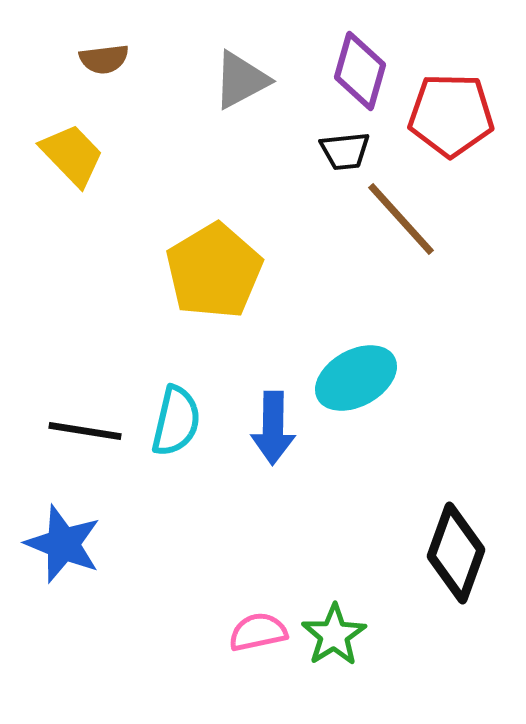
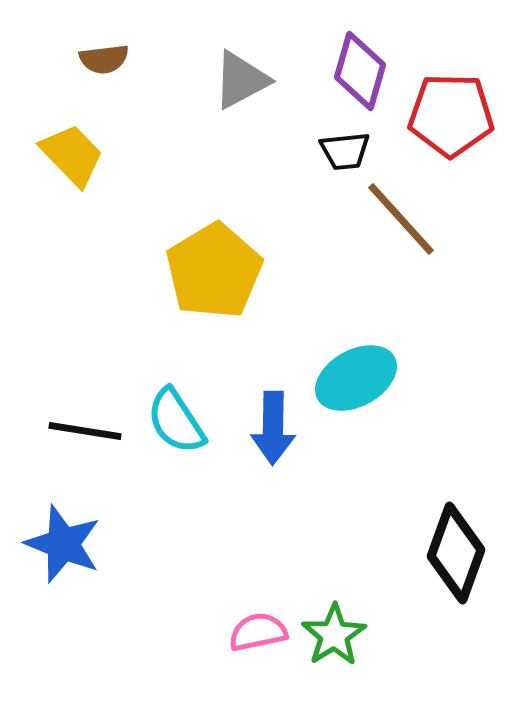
cyan semicircle: rotated 134 degrees clockwise
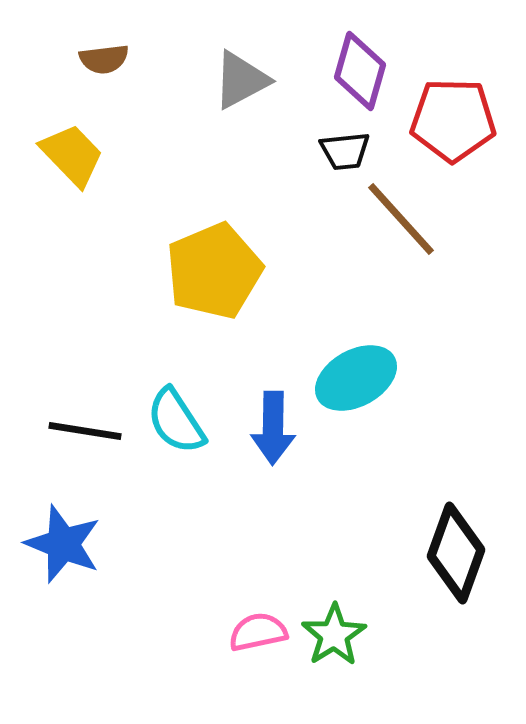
red pentagon: moved 2 px right, 5 px down
yellow pentagon: rotated 8 degrees clockwise
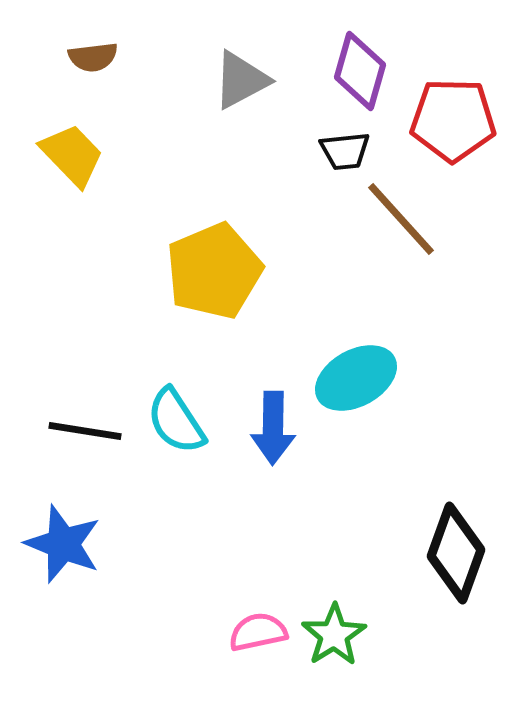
brown semicircle: moved 11 px left, 2 px up
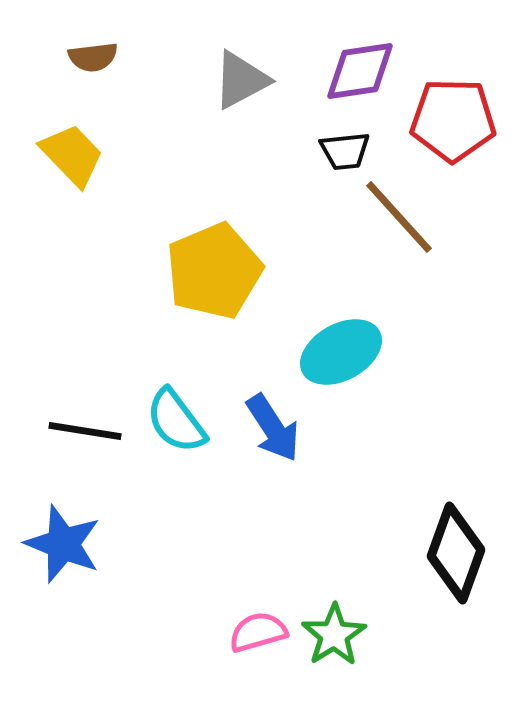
purple diamond: rotated 66 degrees clockwise
brown line: moved 2 px left, 2 px up
cyan ellipse: moved 15 px left, 26 px up
cyan semicircle: rotated 4 degrees counterclockwise
blue arrow: rotated 34 degrees counterclockwise
pink semicircle: rotated 4 degrees counterclockwise
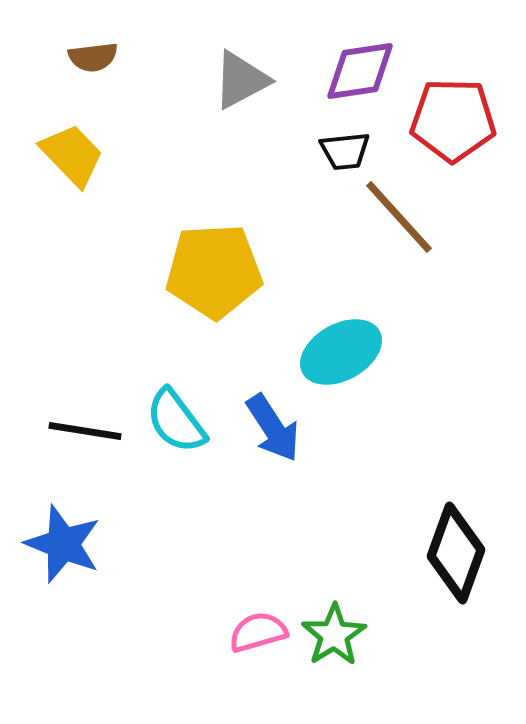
yellow pentagon: rotated 20 degrees clockwise
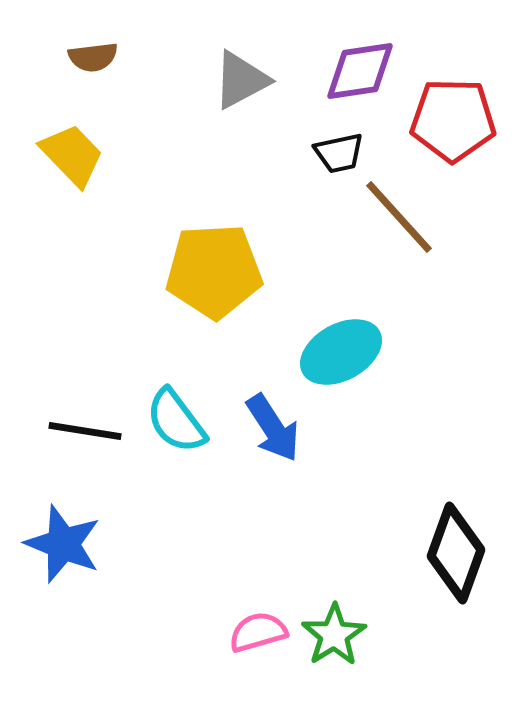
black trapezoid: moved 6 px left, 2 px down; rotated 6 degrees counterclockwise
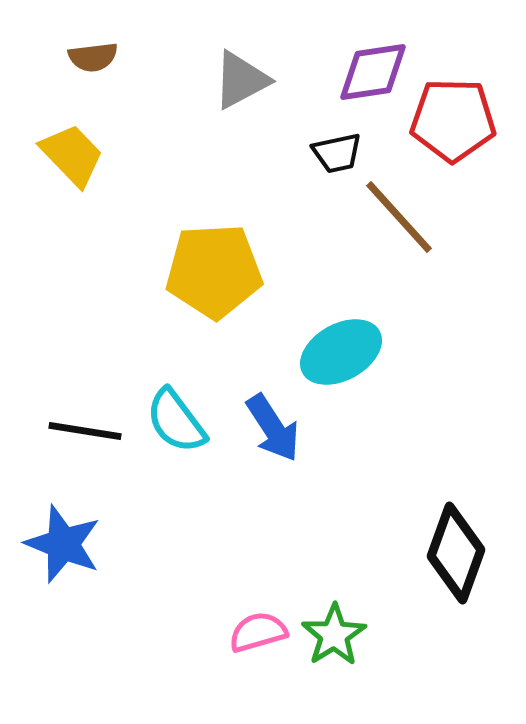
purple diamond: moved 13 px right, 1 px down
black trapezoid: moved 2 px left
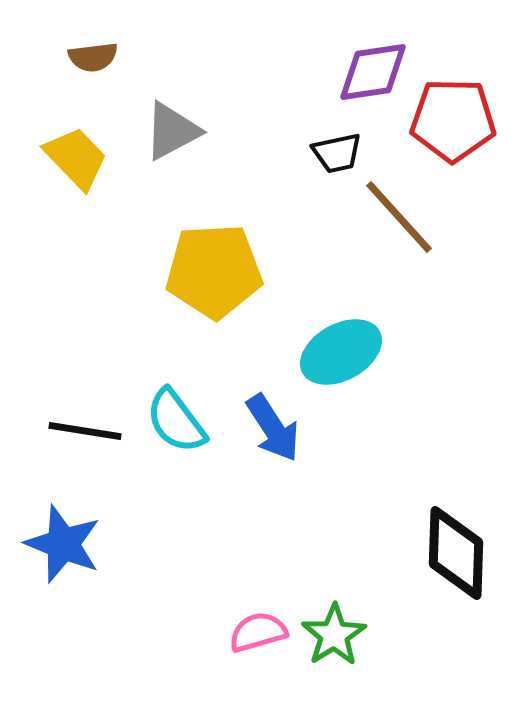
gray triangle: moved 69 px left, 51 px down
yellow trapezoid: moved 4 px right, 3 px down
black diamond: rotated 18 degrees counterclockwise
